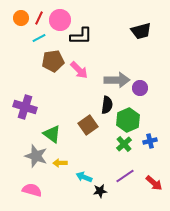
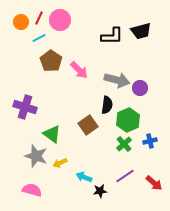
orange circle: moved 4 px down
black L-shape: moved 31 px right
brown pentagon: moved 2 px left; rotated 30 degrees counterclockwise
gray arrow: rotated 15 degrees clockwise
yellow arrow: rotated 24 degrees counterclockwise
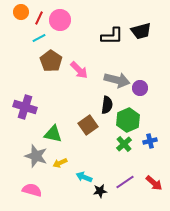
orange circle: moved 10 px up
green triangle: moved 1 px right; rotated 24 degrees counterclockwise
purple line: moved 6 px down
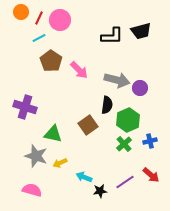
red arrow: moved 3 px left, 8 px up
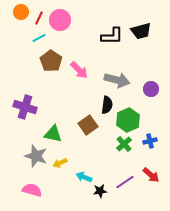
purple circle: moved 11 px right, 1 px down
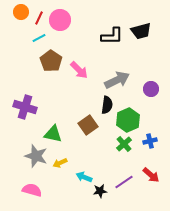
gray arrow: rotated 40 degrees counterclockwise
purple line: moved 1 px left
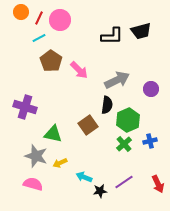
red arrow: moved 7 px right, 9 px down; rotated 24 degrees clockwise
pink semicircle: moved 1 px right, 6 px up
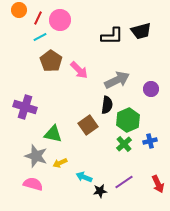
orange circle: moved 2 px left, 2 px up
red line: moved 1 px left
cyan line: moved 1 px right, 1 px up
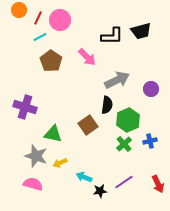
pink arrow: moved 8 px right, 13 px up
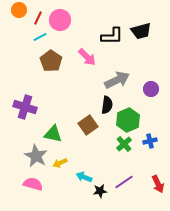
gray star: rotated 10 degrees clockwise
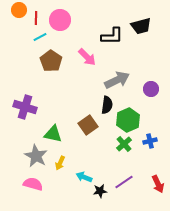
red line: moved 2 px left; rotated 24 degrees counterclockwise
black trapezoid: moved 5 px up
yellow arrow: rotated 40 degrees counterclockwise
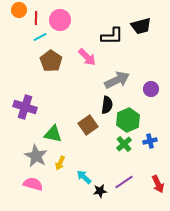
cyan arrow: rotated 21 degrees clockwise
